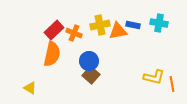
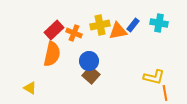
blue rectangle: rotated 64 degrees counterclockwise
orange line: moved 7 px left, 9 px down
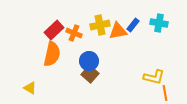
brown square: moved 1 px left, 1 px up
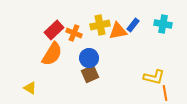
cyan cross: moved 4 px right, 1 px down
orange semicircle: rotated 20 degrees clockwise
blue circle: moved 3 px up
brown square: rotated 24 degrees clockwise
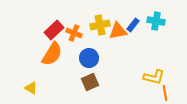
cyan cross: moved 7 px left, 3 px up
brown square: moved 8 px down
yellow triangle: moved 1 px right
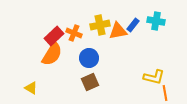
red rectangle: moved 6 px down
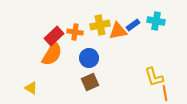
blue rectangle: rotated 16 degrees clockwise
orange cross: moved 1 px right, 1 px up; rotated 14 degrees counterclockwise
yellow L-shape: rotated 60 degrees clockwise
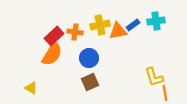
cyan cross: rotated 18 degrees counterclockwise
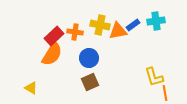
yellow cross: rotated 24 degrees clockwise
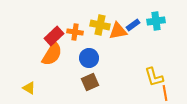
yellow triangle: moved 2 px left
